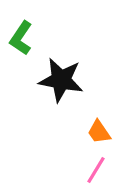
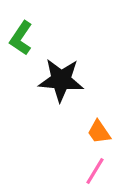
black star: rotated 6 degrees counterclockwise
pink line: moved 1 px left, 1 px down
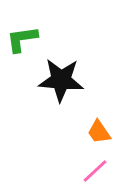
green L-shape: moved 1 px right, 1 px down; rotated 48 degrees clockwise
pink line: rotated 16 degrees clockwise
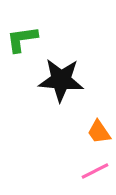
pink line: rotated 16 degrees clockwise
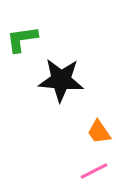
pink line: moved 1 px left
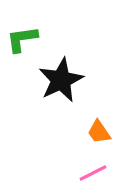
black star: rotated 30 degrees counterclockwise
pink line: moved 1 px left, 2 px down
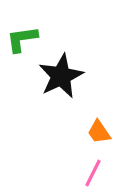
black star: moved 4 px up
pink line: rotated 36 degrees counterclockwise
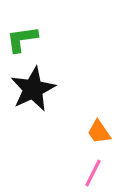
black star: moved 28 px left, 13 px down
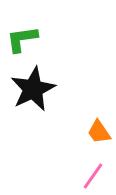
pink line: moved 3 px down; rotated 8 degrees clockwise
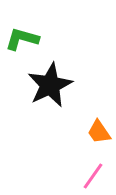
green L-shape: rotated 24 degrees clockwise
black star: moved 17 px right, 4 px up
